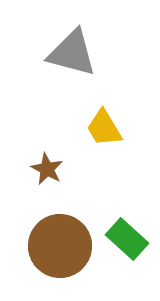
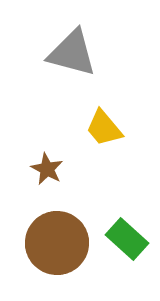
yellow trapezoid: rotated 9 degrees counterclockwise
brown circle: moved 3 px left, 3 px up
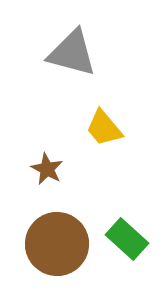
brown circle: moved 1 px down
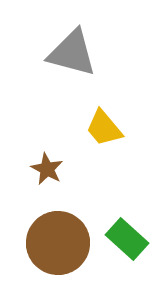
brown circle: moved 1 px right, 1 px up
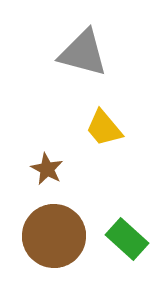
gray triangle: moved 11 px right
brown circle: moved 4 px left, 7 px up
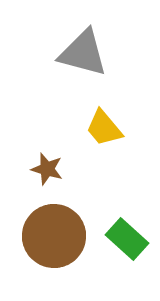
brown star: rotated 12 degrees counterclockwise
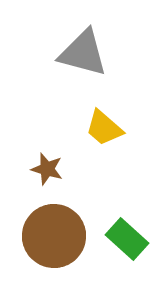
yellow trapezoid: rotated 9 degrees counterclockwise
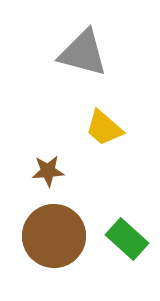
brown star: moved 1 px right, 2 px down; rotated 20 degrees counterclockwise
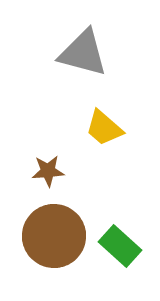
green rectangle: moved 7 px left, 7 px down
